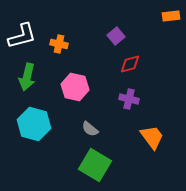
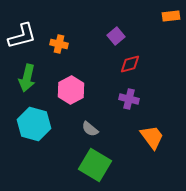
green arrow: moved 1 px down
pink hexagon: moved 4 px left, 3 px down; rotated 20 degrees clockwise
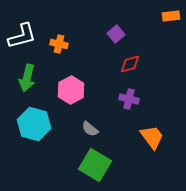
purple square: moved 2 px up
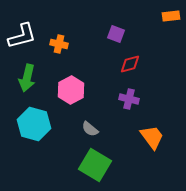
purple square: rotated 30 degrees counterclockwise
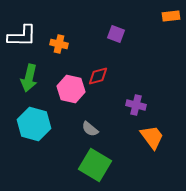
white L-shape: rotated 16 degrees clockwise
red diamond: moved 32 px left, 12 px down
green arrow: moved 2 px right
pink hexagon: moved 1 px up; rotated 20 degrees counterclockwise
purple cross: moved 7 px right, 6 px down
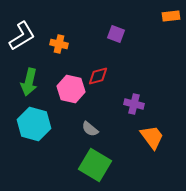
white L-shape: rotated 32 degrees counterclockwise
green arrow: moved 4 px down
purple cross: moved 2 px left, 1 px up
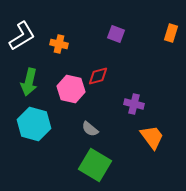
orange rectangle: moved 17 px down; rotated 66 degrees counterclockwise
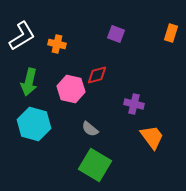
orange cross: moved 2 px left
red diamond: moved 1 px left, 1 px up
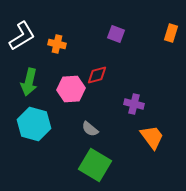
pink hexagon: rotated 16 degrees counterclockwise
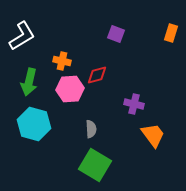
orange cross: moved 5 px right, 17 px down
pink hexagon: moved 1 px left
gray semicircle: moved 1 px right; rotated 132 degrees counterclockwise
orange trapezoid: moved 1 px right, 2 px up
